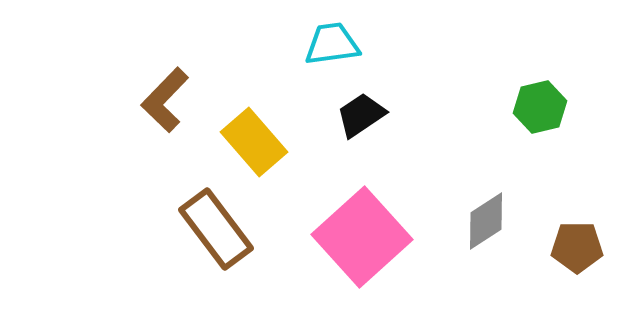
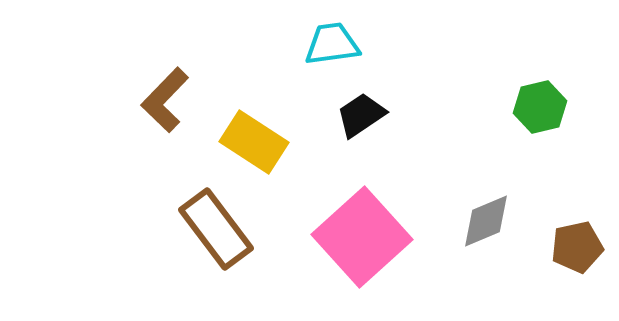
yellow rectangle: rotated 16 degrees counterclockwise
gray diamond: rotated 10 degrees clockwise
brown pentagon: rotated 12 degrees counterclockwise
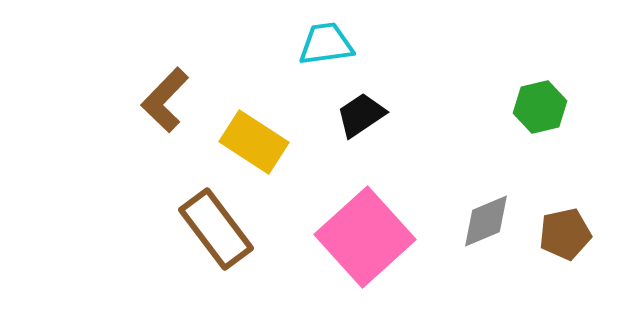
cyan trapezoid: moved 6 px left
pink square: moved 3 px right
brown pentagon: moved 12 px left, 13 px up
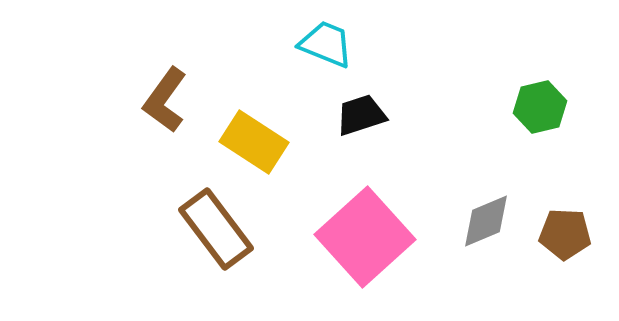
cyan trapezoid: rotated 30 degrees clockwise
brown L-shape: rotated 8 degrees counterclockwise
black trapezoid: rotated 16 degrees clockwise
brown pentagon: rotated 15 degrees clockwise
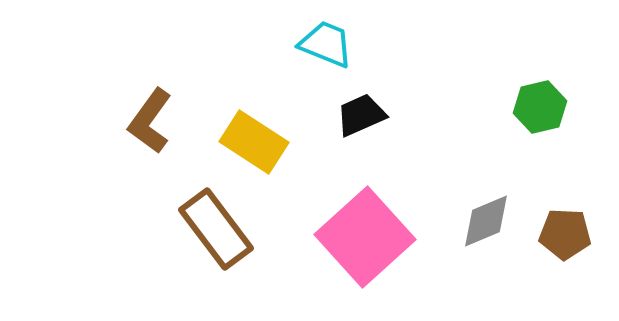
brown L-shape: moved 15 px left, 21 px down
black trapezoid: rotated 6 degrees counterclockwise
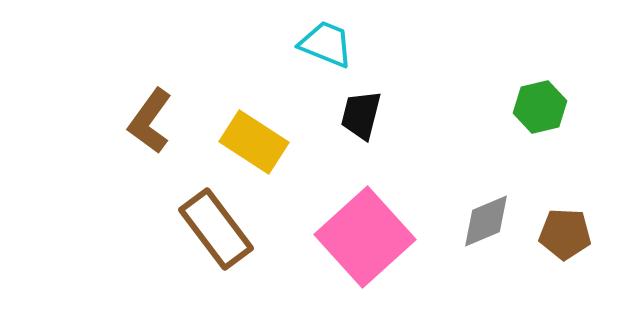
black trapezoid: rotated 52 degrees counterclockwise
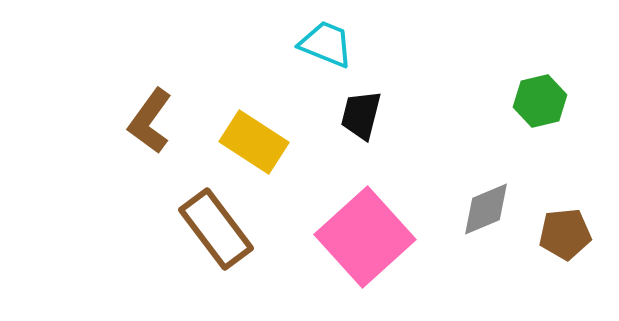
green hexagon: moved 6 px up
gray diamond: moved 12 px up
brown pentagon: rotated 9 degrees counterclockwise
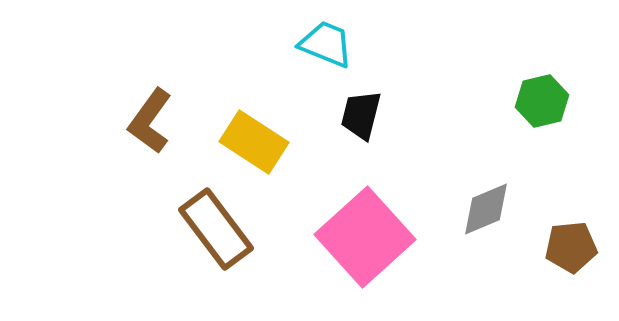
green hexagon: moved 2 px right
brown pentagon: moved 6 px right, 13 px down
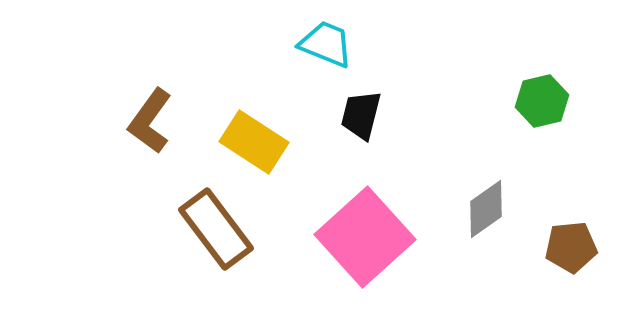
gray diamond: rotated 12 degrees counterclockwise
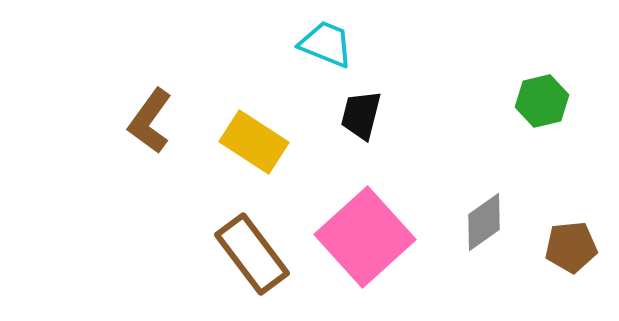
gray diamond: moved 2 px left, 13 px down
brown rectangle: moved 36 px right, 25 px down
